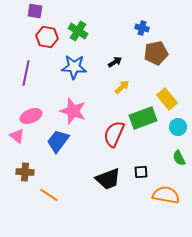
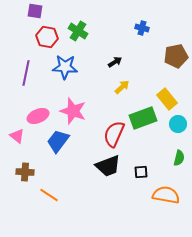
brown pentagon: moved 20 px right, 3 px down
blue star: moved 9 px left
pink ellipse: moved 7 px right
cyan circle: moved 3 px up
green semicircle: rotated 140 degrees counterclockwise
black trapezoid: moved 13 px up
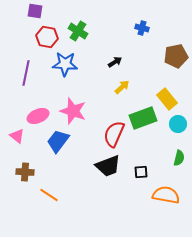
blue star: moved 3 px up
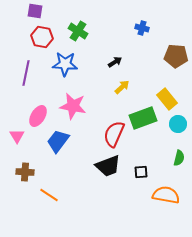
red hexagon: moved 5 px left
brown pentagon: rotated 15 degrees clockwise
pink star: moved 5 px up; rotated 8 degrees counterclockwise
pink ellipse: rotated 35 degrees counterclockwise
pink triangle: rotated 21 degrees clockwise
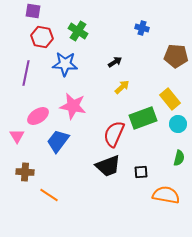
purple square: moved 2 px left
yellow rectangle: moved 3 px right
pink ellipse: rotated 25 degrees clockwise
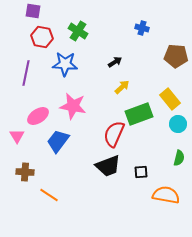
green rectangle: moved 4 px left, 4 px up
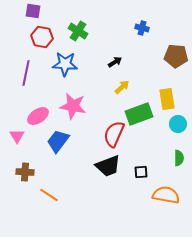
yellow rectangle: moved 3 px left; rotated 30 degrees clockwise
green semicircle: rotated 14 degrees counterclockwise
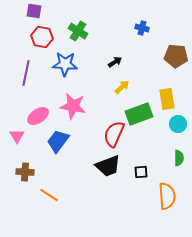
purple square: moved 1 px right
orange semicircle: moved 1 px right, 1 px down; rotated 76 degrees clockwise
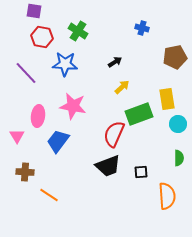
brown pentagon: moved 1 px left, 1 px down; rotated 15 degrees counterclockwise
purple line: rotated 55 degrees counterclockwise
pink ellipse: rotated 50 degrees counterclockwise
